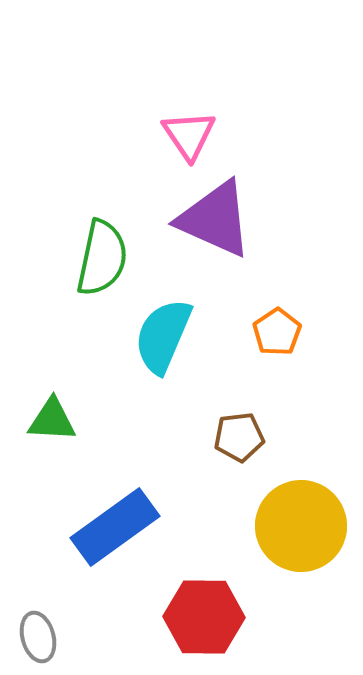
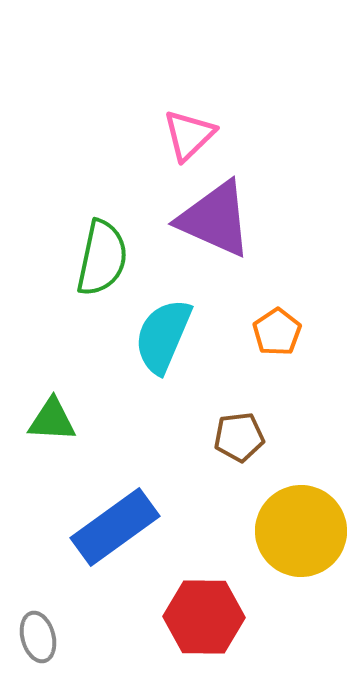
pink triangle: rotated 20 degrees clockwise
yellow circle: moved 5 px down
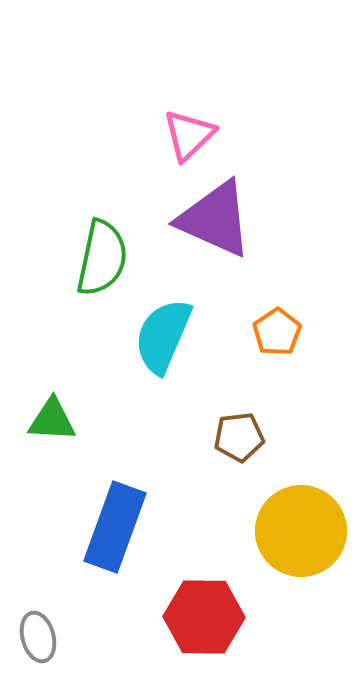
blue rectangle: rotated 34 degrees counterclockwise
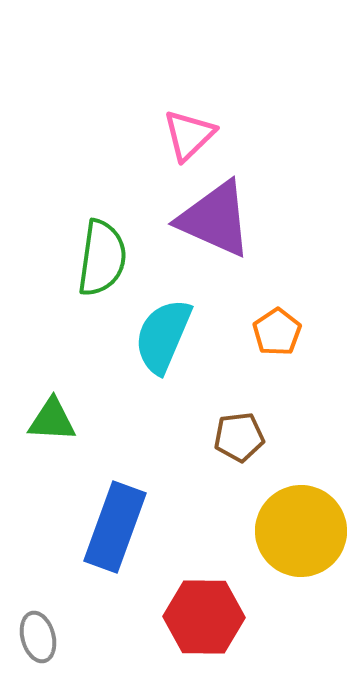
green semicircle: rotated 4 degrees counterclockwise
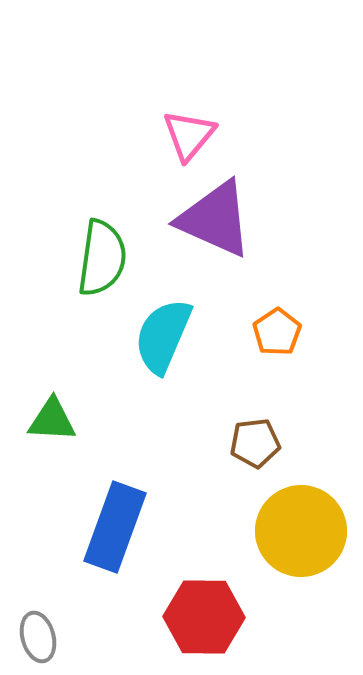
pink triangle: rotated 6 degrees counterclockwise
brown pentagon: moved 16 px right, 6 px down
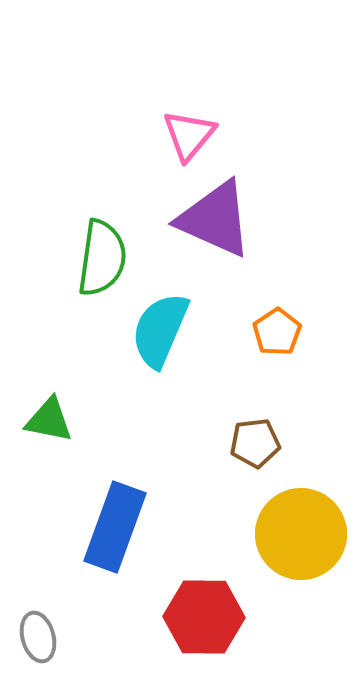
cyan semicircle: moved 3 px left, 6 px up
green triangle: moved 3 px left; rotated 8 degrees clockwise
yellow circle: moved 3 px down
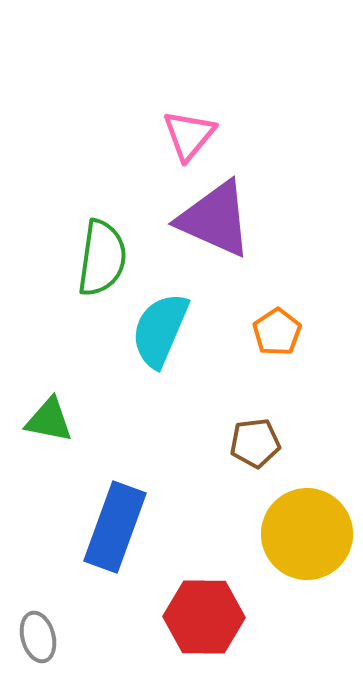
yellow circle: moved 6 px right
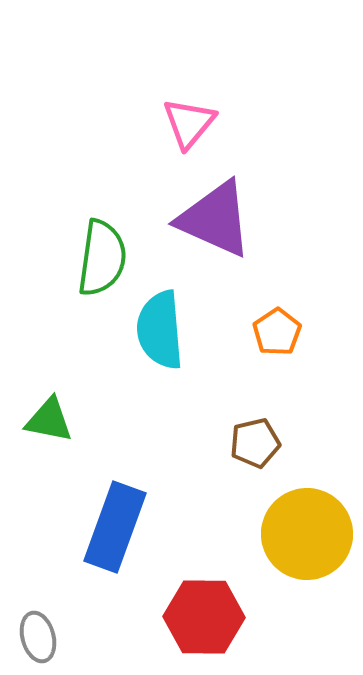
pink triangle: moved 12 px up
cyan semicircle: rotated 28 degrees counterclockwise
brown pentagon: rotated 6 degrees counterclockwise
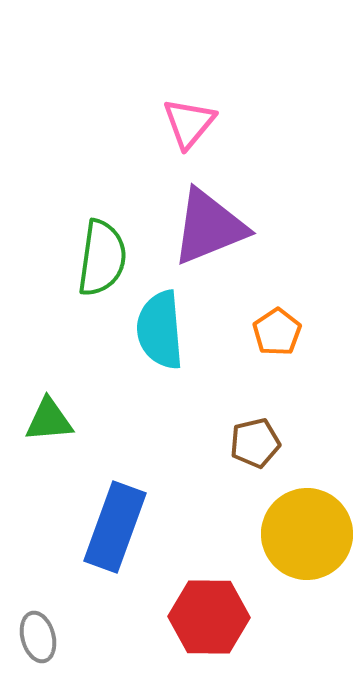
purple triangle: moved 6 px left, 8 px down; rotated 46 degrees counterclockwise
green triangle: rotated 16 degrees counterclockwise
red hexagon: moved 5 px right
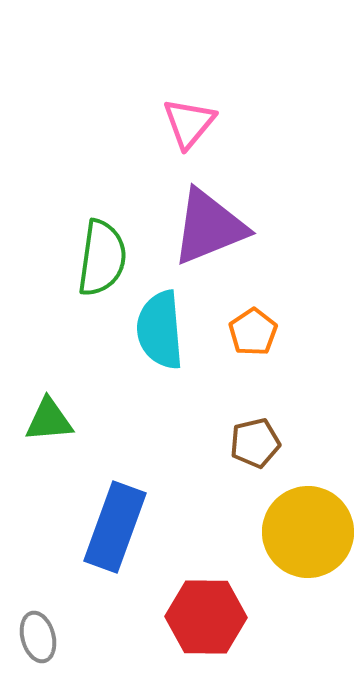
orange pentagon: moved 24 px left
yellow circle: moved 1 px right, 2 px up
red hexagon: moved 3 px left
